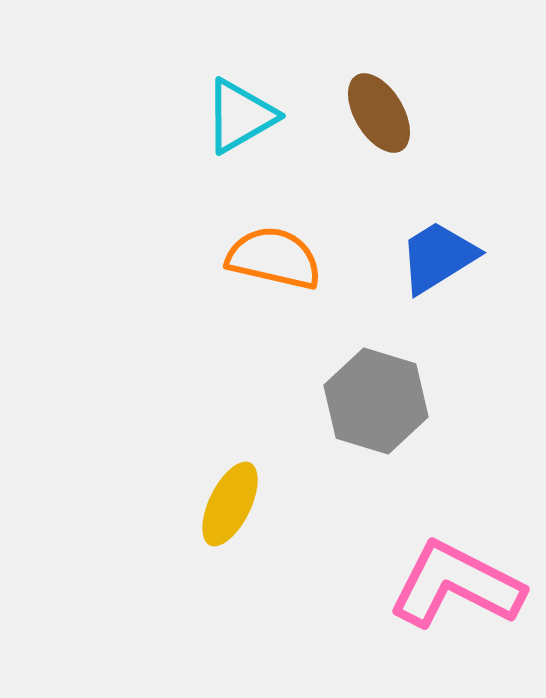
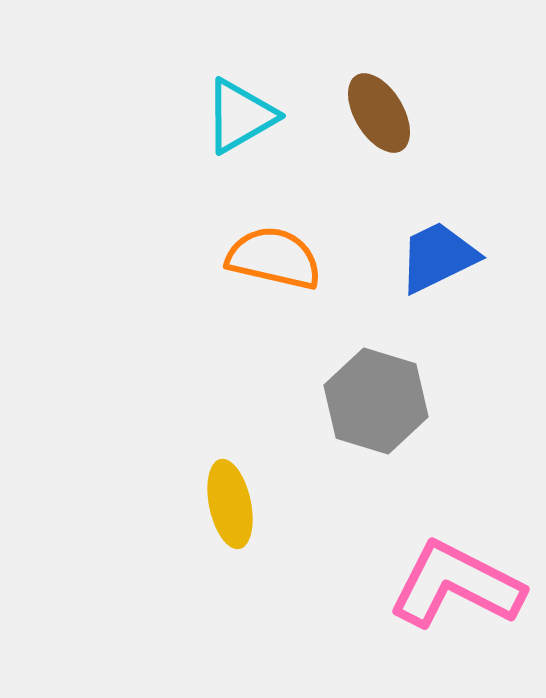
blue trapezoid: rotated 6 degrees clockwise
yellow ellipse: rotated 38 degrees counterclockwise
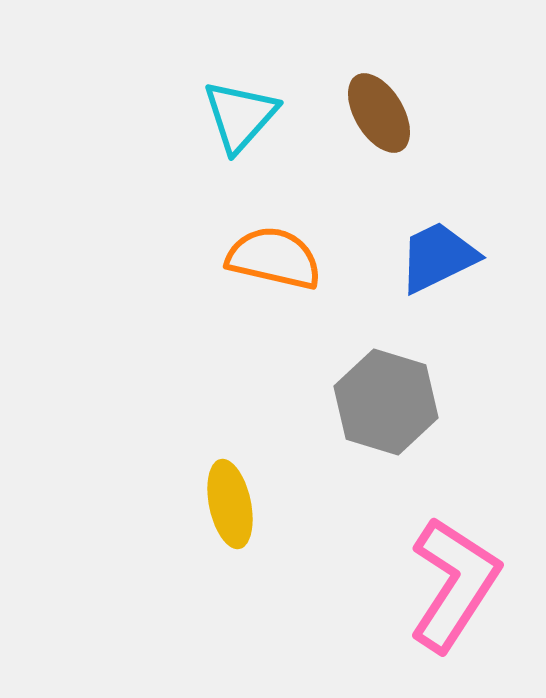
cyan triangle: rotated 18 degrees counterclockwise
gray hexagon: moved 10 px right, 1 px down
pink L-shape: moved 2 px left, 1 px up; rotated 96 degrees clockwise
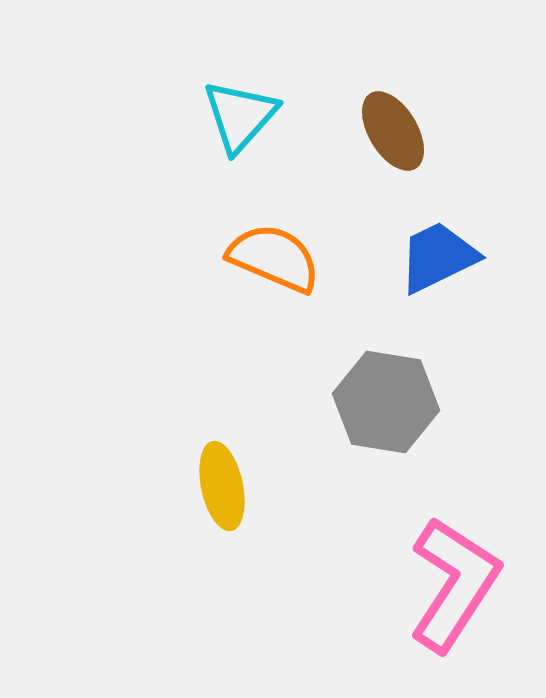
brown ellipse: moved 14 px right, 18 px down
orange semicircle: rotated 10 degrees clockwise
gray hexagon: rotated 8 degrees counterclockwise
yellow ellipse: moved 8 px left, 18 px up
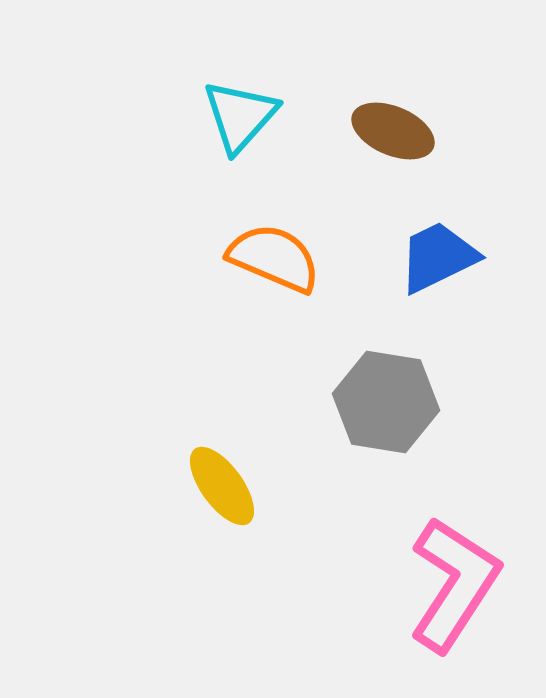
brown ellipse: rotated 36 degrees counterclockwise
yellow ellipse: rotated 24 degrees counterclockwise
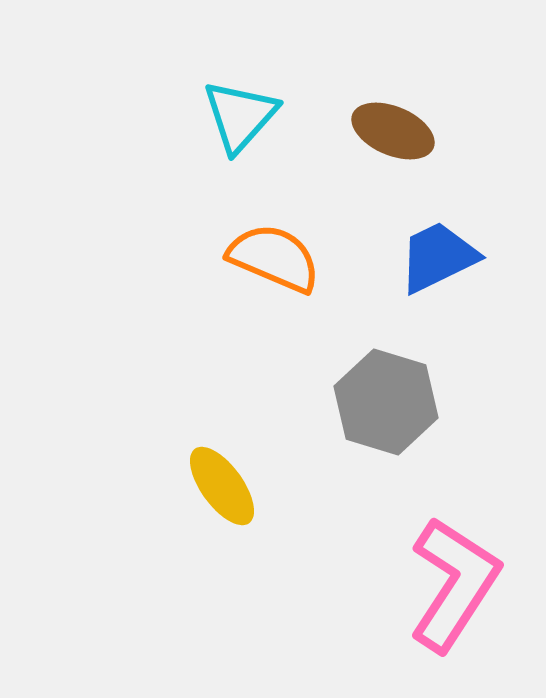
gray hexagon: rotated 8 degrees clockwise
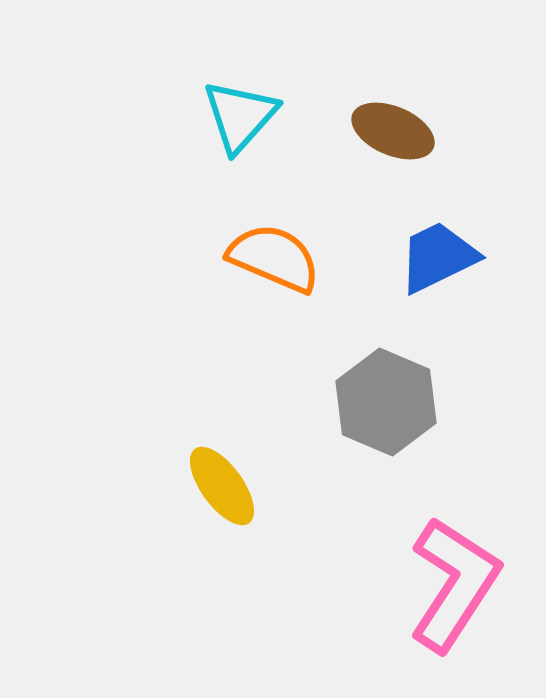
gray hexagon: rotated 6 degrees clockwise
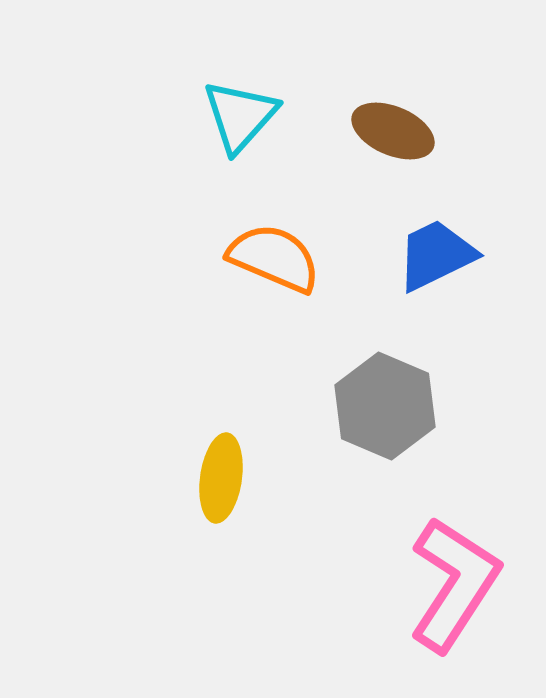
blue trapezoid: moved 2 px left, 2 px up
gray hexagon: moved 1 px left, 4 px down
yellow ellipse: moved 1 px left, 8 px up; rotated 44 degrees clockwise
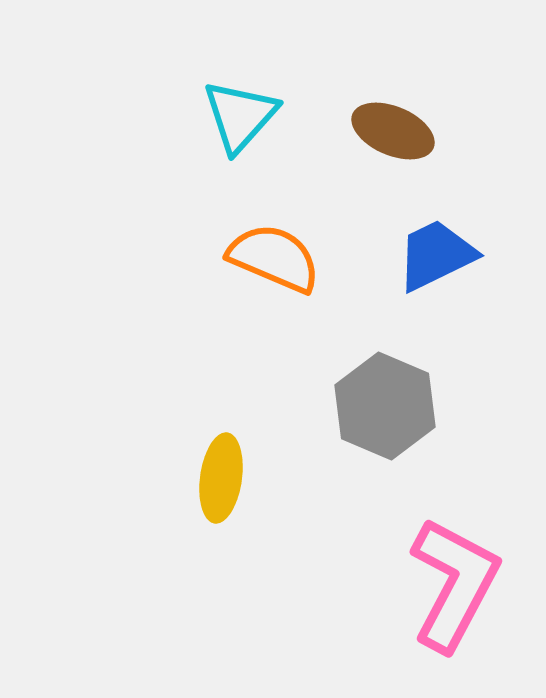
pink L-shape: rotated 5 degrees counterclockwise
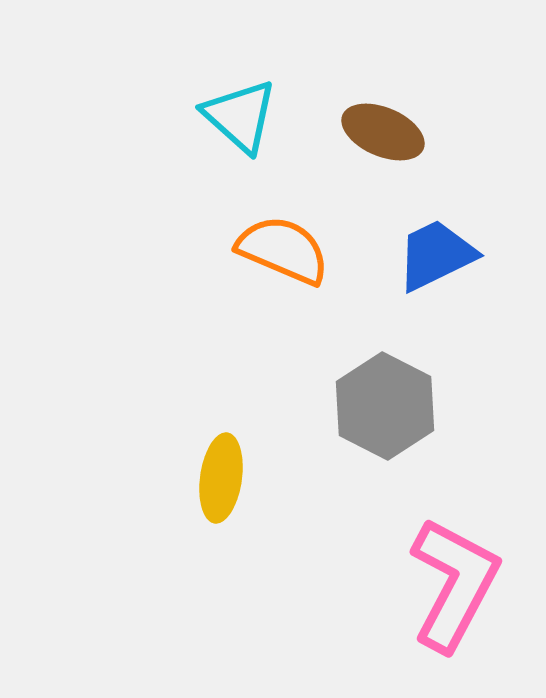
cyan triangle: rotated 30 degrees counterclockwise
brown ellipse: moved 10 px left, 1 px down
orange semicircle: moved 9 px right, 8 px up
gray hexagon: rotated 4 degrees clockwise
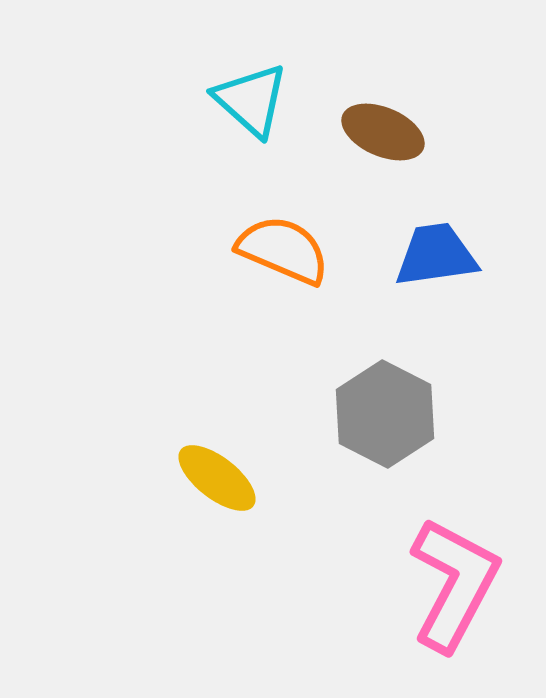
cyan triangle: moved 11 px right, 16 px up
blue trapezoid: rotated 18 degrees clockwise
gray hexagon: moved 8 px down
yellow ellipse: moved 4 px left; rotated 60 degrees counterclockwise
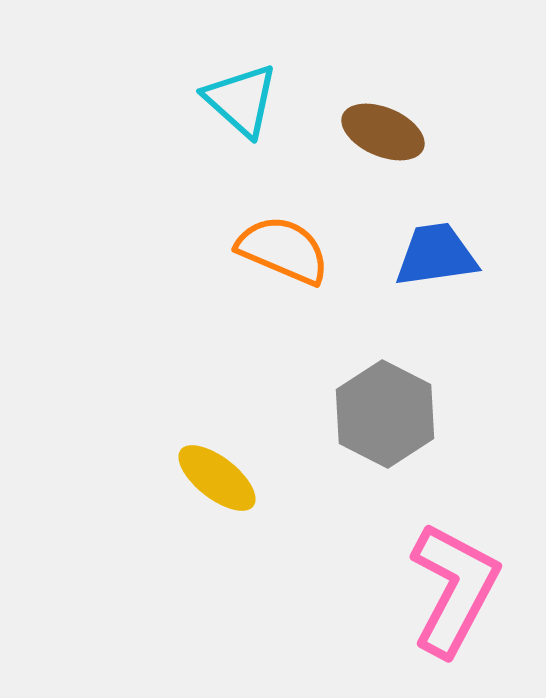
cyan triangle: moved 10 px left
pink L-shape: moved 5 px down
